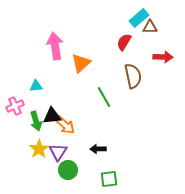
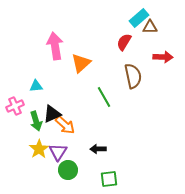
black triangle: moved 2 px up; rotated 18 degrees counterclockwise
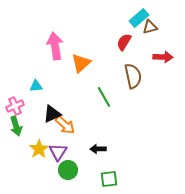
brown triangle: rotated 14 degrees counterclockwise
green arrow: moved 20 px left, 5 px down
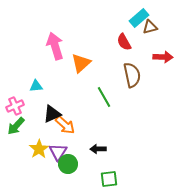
red semicircle: rotated 60 degrees counterclockwise
pink arrow: rotated 8 degrees counterclockwise
brown semicircle: moved 1 px left, 1 px up
green arrow: rotated 60 degrees clockwise
green circle: moved 6 px up
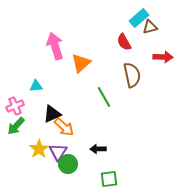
orange arrow: moved 1 px left, 2 px down
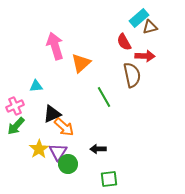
red arrow: moved 18 px left, 1 px up
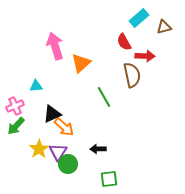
brown triangle: moved 14 px right
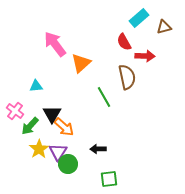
pink arrow: moved 2 px up; rotated 20 degrees counterclockwise
brown semicircle: moved 5 px left, 2 px down
pink cross: moved 5 px down; rotated 30 degrees counterclockwise
black triangle: rotated 36 degrees counterclockwise
green arrow: moved 14 px right
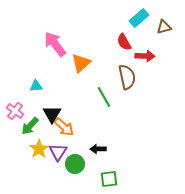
green circle: moved 7 px right
